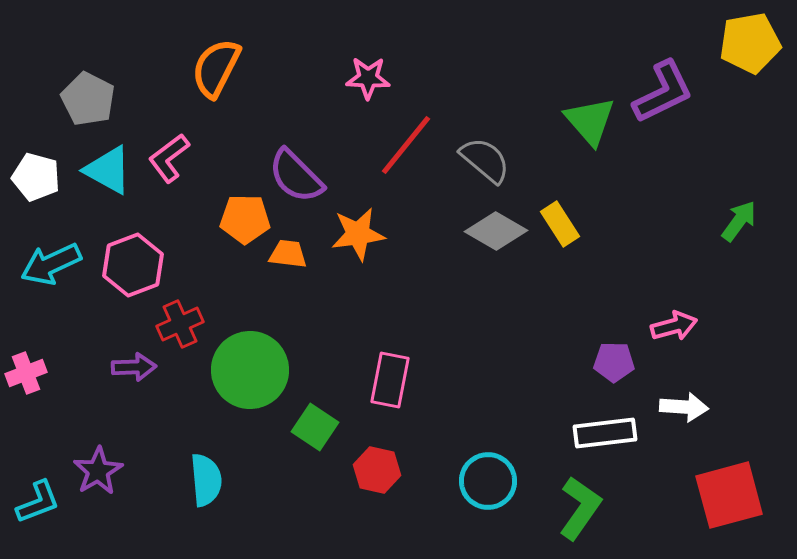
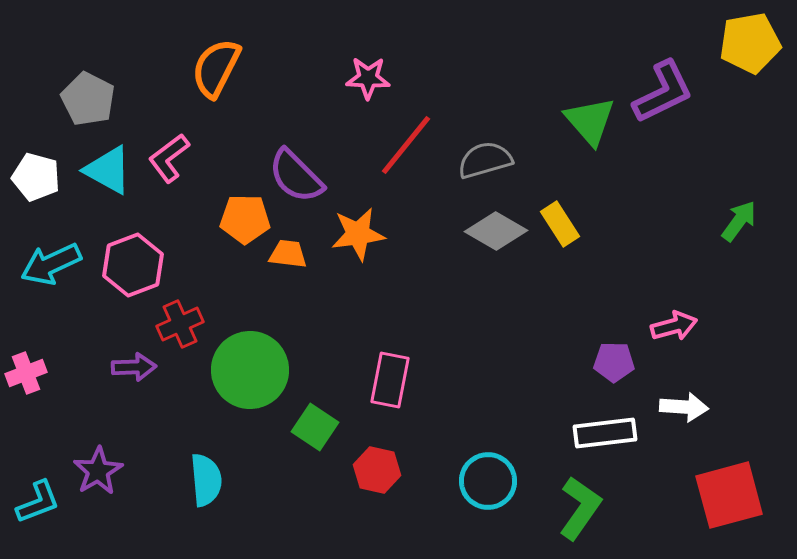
gray semicircle: rotated 56 degrees counterclockwise
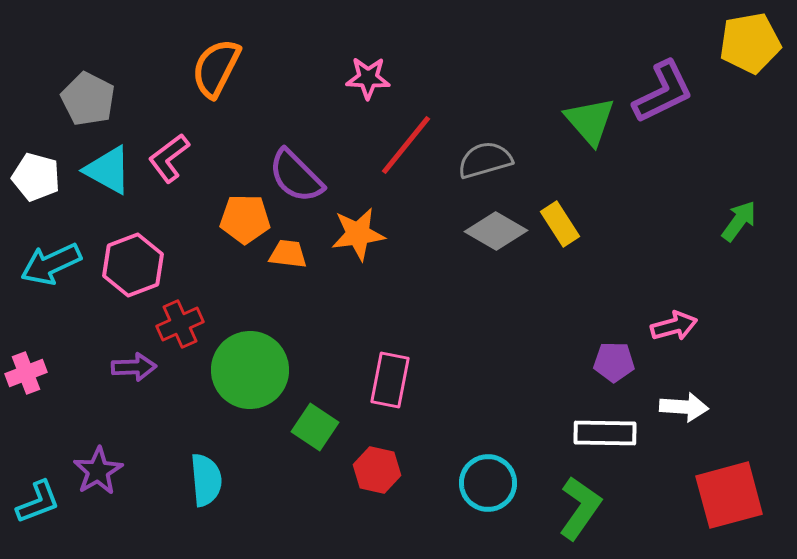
white rectangle: rotated 8 degrees clockwise
cyan circle: moved 2 px down
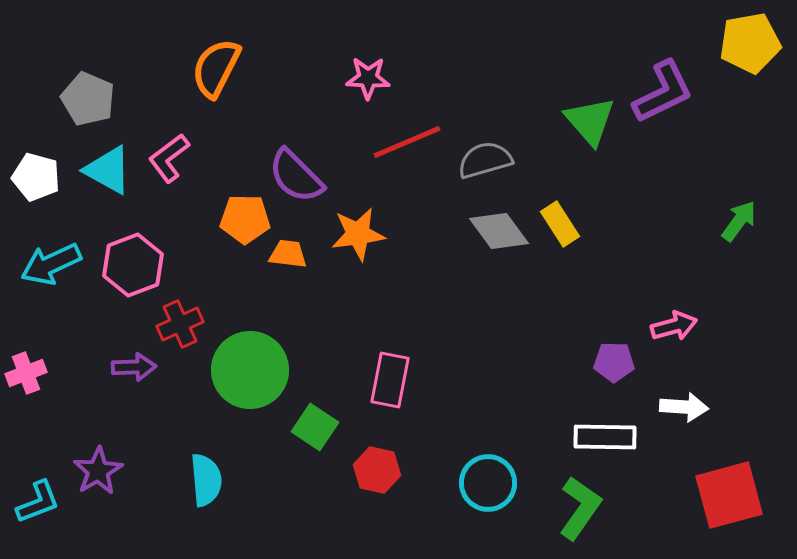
gray pentagon: rotated 4 degrees counterclockwise
red line: moved 1 px right, 3 px up; rotated 28 degrees clockwise
gray diamond: moved 3 px right; rotated 24 degrees clockwise
white rectangle: moved 4 px down
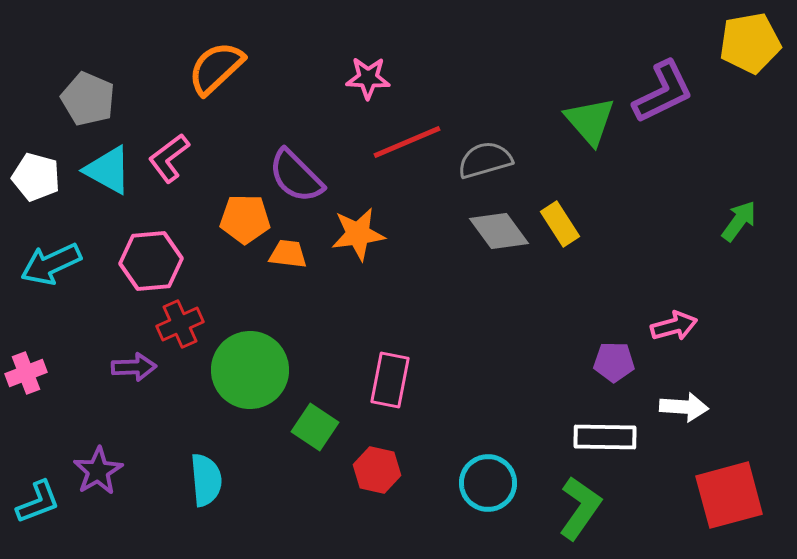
orange semicircle: rotated 20 degrees clockwise
pink hexagon: moved 18 px right, 4 px up; rotated 16 degrees clockwise
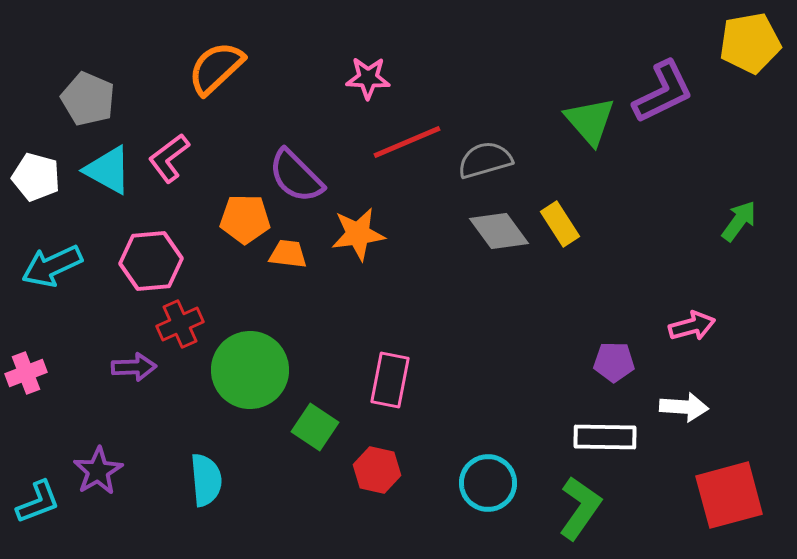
cyan arrow: moved 1 px right, 2 px down
pink arrow: moved 18 px right
